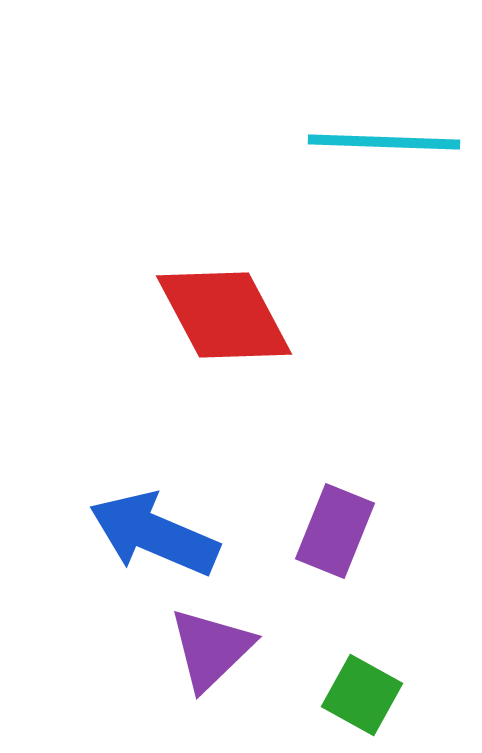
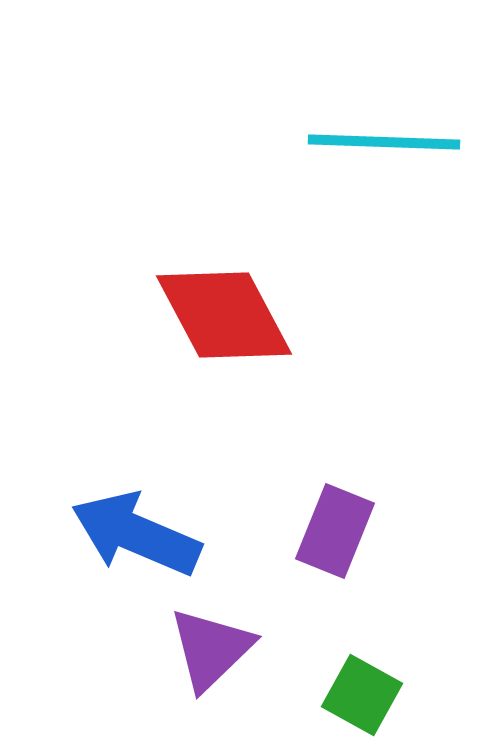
blue arrow: moved 18 px left
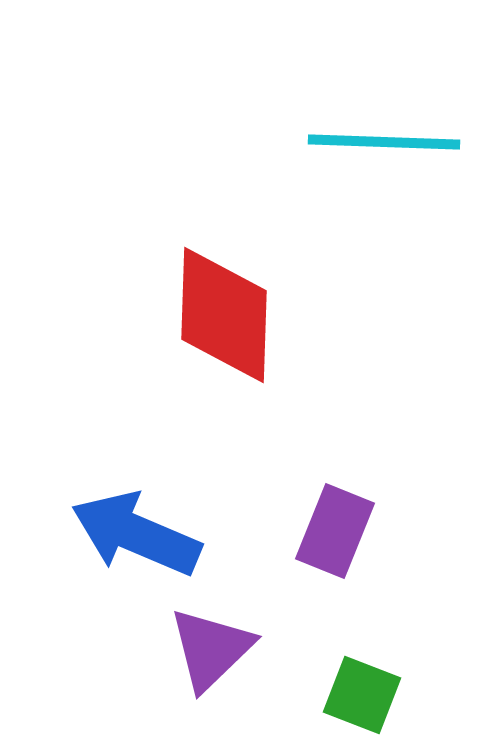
red diamond: rotated 30 degrees clockwise
green square: rotated 8 degrees counterclockwise
